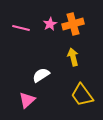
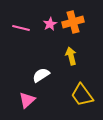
orange cross: moved 2 px up
yellow arrow: moved 2 px left, 1 px up
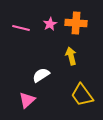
orange cross: moved 3 px right, 1 px down; rotated 20 degrees clockwise
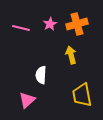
orange cross: moved 1 px right, 1 px down; rotated 20 degrees counterclockwise
yellow arrow: moved 1 px up
white semicircle: rotated 54 degrees counterclockwise
yellow trapezoid: rotated 25 degrees clockwise
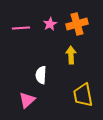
pink line: rotated 18 degrees counterclockwise
yellow arrow: rotated 12 degrees clockwise
yellow trapezoid: moved 1 px right
